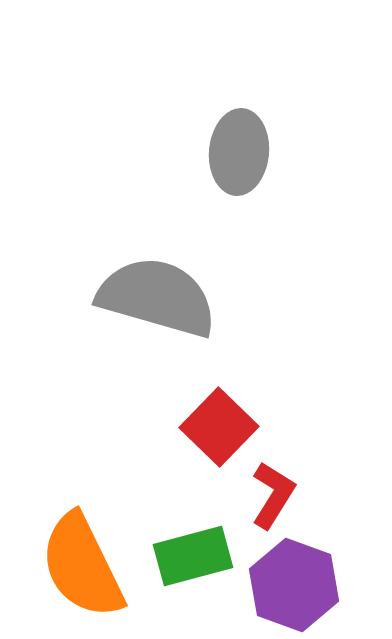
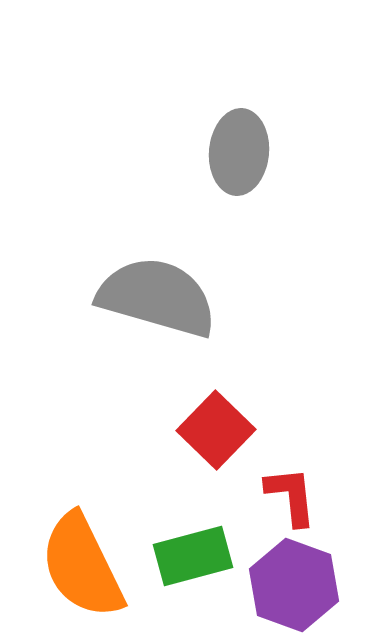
red square: moved 3 px left, 3 px down
red L-shape: moved 18 px right, 1 px down; rotated 38 degrees counterclockwise
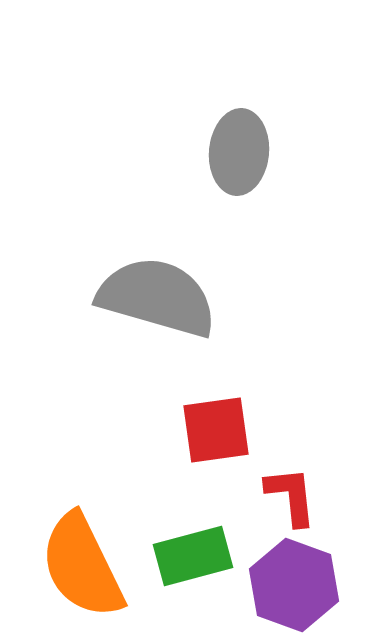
red square: rotated 38 degrees clockwise
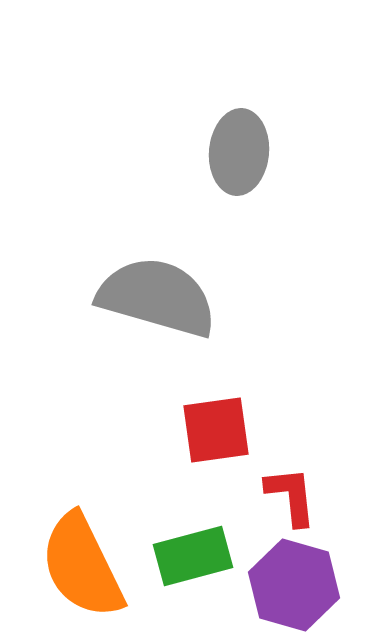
purple hexagon: rotated 4 degrees counterclockwise
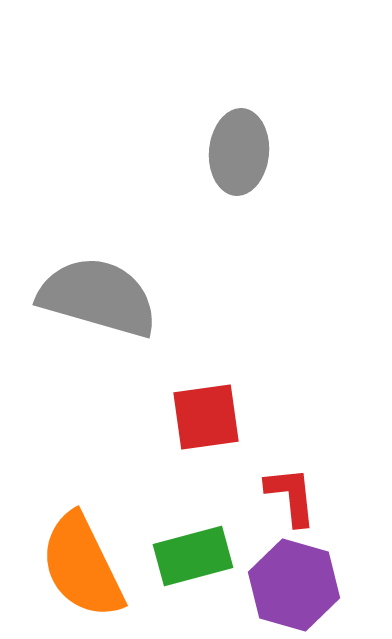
gray semicircle: moved 59 px left
red square: moved 10 px left, 13 px up
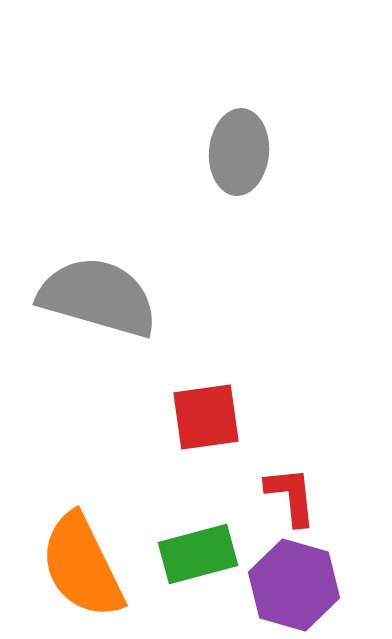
green rectangle: moved 5 px right, 2 px up
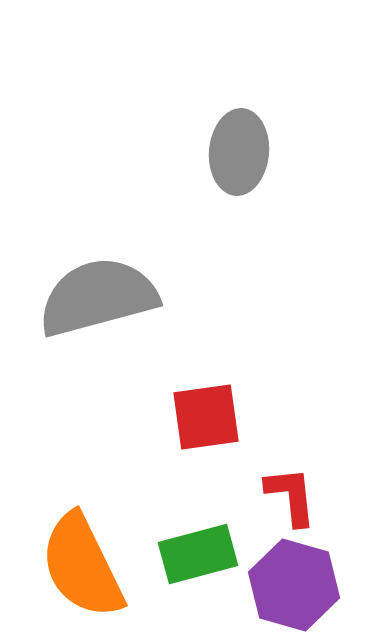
gray semicircle: rotated 31 degrees counterclockwise
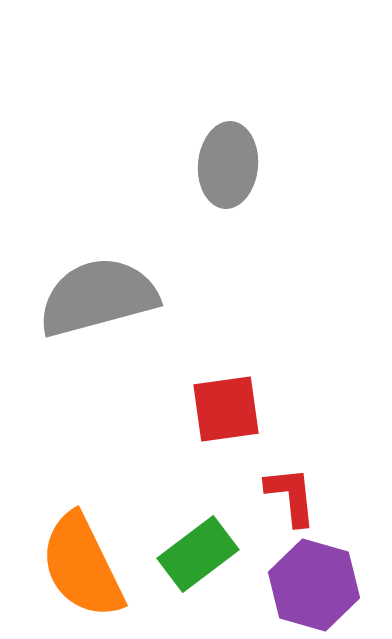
gray ellipse: moved 11 px left, 13 px down
red square: moved 20 px right, 8 px up
green rectangle: rotated 22 degrees counterclockwise
purple hexagon: moved 20 px right
